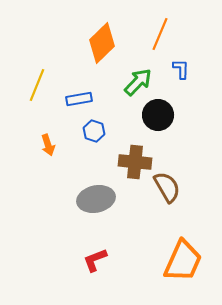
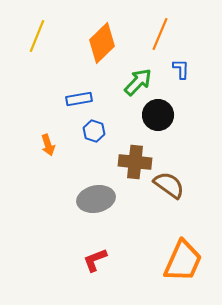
yellow line: moved 49 px up
brown semicircle: moved 2 px right, 2 px up; rotated 24 degrees counterclockwise
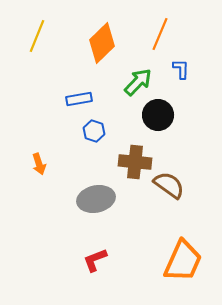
orange arrow: moved 9 px left, 19 px down
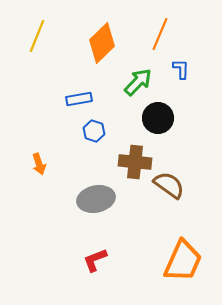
black circle: moved 3 px down
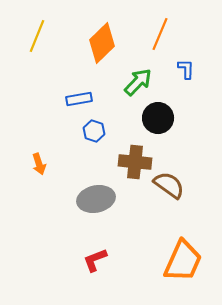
blue L-shape: moved 5 px right
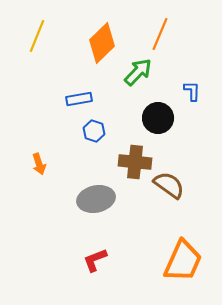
blue L-shape: moved 6 px right, 22 px down
green arrow: moved 10 px up
